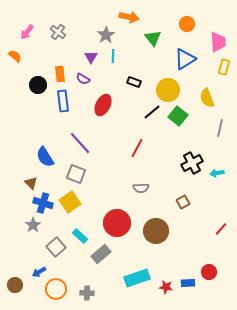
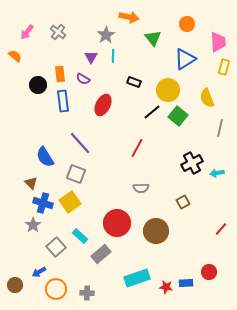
blue rectangle at (188, 283): moved 2 px left
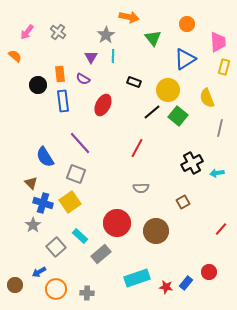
blue rectangle at (186, 283): rotated 48 degrees counterclockwise
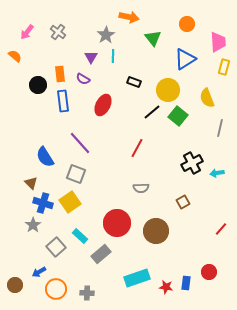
blue rectangle at (186, 283): rotated 32 degrees counterclockwise
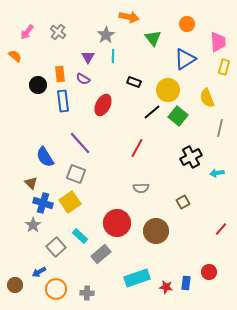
purple triangle at (91, 57): moved 3 px left
black cross at (192, 163): moved 1 px left, 6 px up
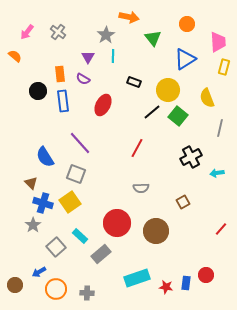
black circle at (38, 85): moved 6 px down
red circle at (209, 272): moved 3 px left, 3 px down
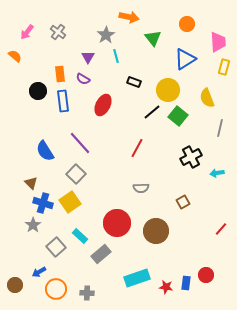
cyan line at (113, 56): moved 3 px right; rotated 16 degrees counterclockwise
blue semicircle at (45, 157): moved 6 px up
gray square at (76, 174): rotated 24 degrees clockwise
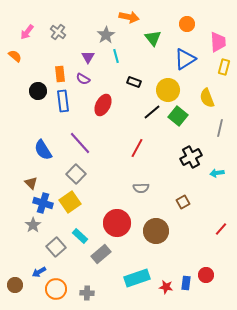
blue semicircle at (45, 151): moved 2 px left, 1 px up
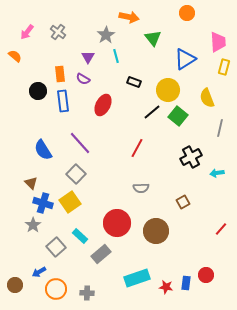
orange circle at (187, 24): moved 11 px up
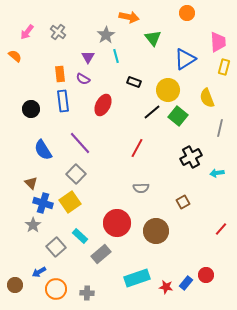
black circle at (38, 91): moved 7 px left, 18 px down
blue rectangle at (186, 283): rotated 32 degrees clockwise
